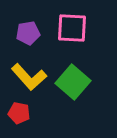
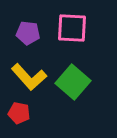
purple pentagon: rotated 15 degrees clockwise
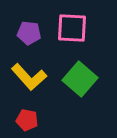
purple pentagon: moved 1 px right
green square: moved 7 px right, 3 px up
red pentagon: moved 8 px right, 7 px down
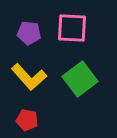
green square: rotated 12 degrees clockwise
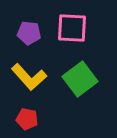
red pentagon: moved 1 px up
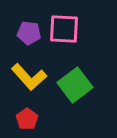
pink square: moved 8 px left, 1 px down
green square: moved 5 px left, 6 px down
red pentagon: rotated 25 degrees clockwise
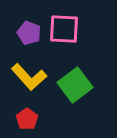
purple pentagon: rotated 15 degrees clockwise
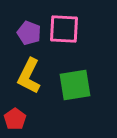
yellow L-shape: moved 1 px up; rotated 69 degrees clockwise
green square: rotated 28 degrees clockwise
red pentagon: moved 12 px left
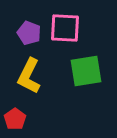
pink square: moved 1 px right, 1 px up
green square: moved 11 px right, 14 px up
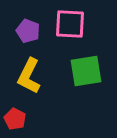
pink square: moved 5 px right, 4 px up
purple pentagon: moved 1 px left, 2 px up
red pentagon: rotated 10 degrees counterclockwise
